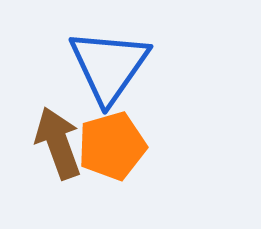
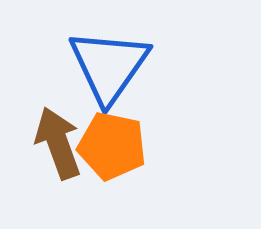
orange pentagon: rotated 28 degrees clockwise
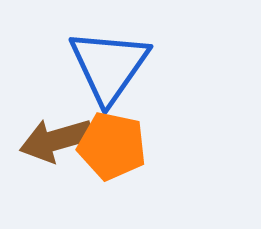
brown arrow: moved 2 px left, 3 px up; rotated 86 degrees counterclockwise
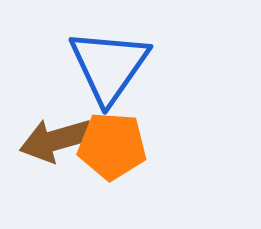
orange pentagon: rotated 8 degrees counterclockwise
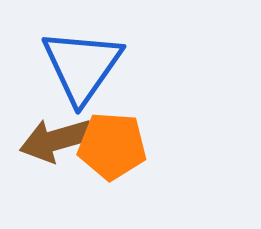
blue triangle: moved 27 px left
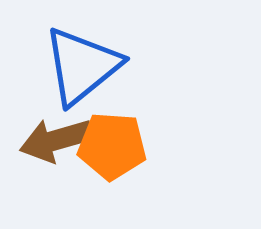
blue triangle: rotated 16 degrees clockwise
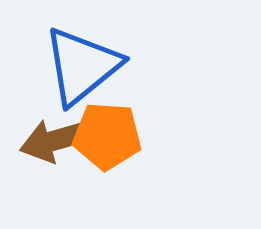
orange pentagon: moved 5 px left, 10 px up
